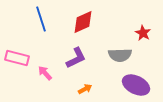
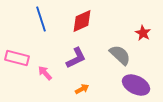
red diamond: moved 1 px left, 1 px up
gray semicircle: rotated 135 degrees counterclockwise
orange arrow: moved 3 px left
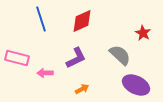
pink arrow: rotated 49 degrees counterclockwise
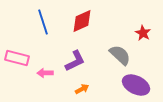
blue line: moved 2 px right, 3 px down
purple L-shape: moved 1 px left, 3 px down
